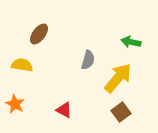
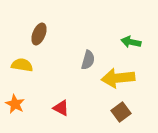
brown ellipse: rotated 15 degrees counterclockwise
yellow arrow: rotated 136 degrees counterclockwise
red triangle: moved 3 px left, 2 px up
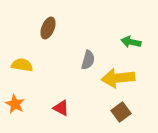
brown ellipse: moved 9 px right, 6 px up
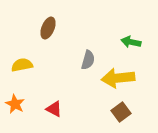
yellow semicircle: rotated 20 degrees counterclockwise
red triangle: moved 7 px left, 1 px down
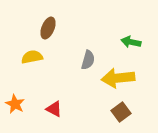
yellow semicircle: moved 10 px right, 8 px up
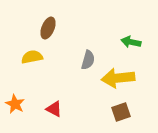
brown square: rotated 18 degrees clockwise
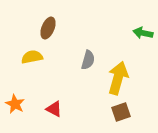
green arrow: moved 12 px right, 9 px up
yellow arrow: rotated 112 degrees clockwise
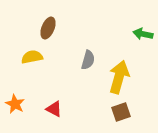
green arrow: moved 1 px down
yellow arrow: moved 1 px right, 1 px up
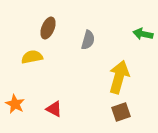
gray semicircle: moved 20 px up
